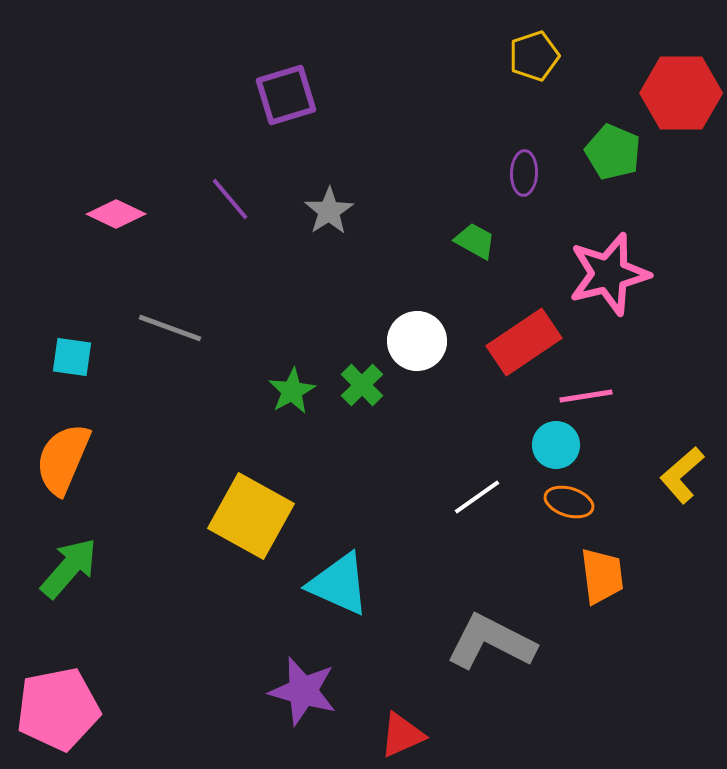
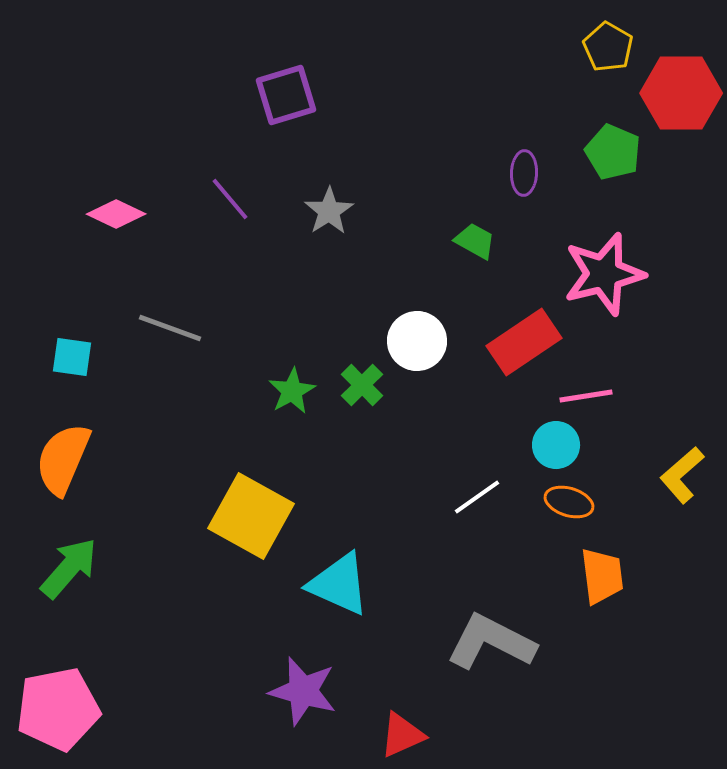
yellow pentagon: moved 74 px right, 9 px up; rotated 24 degrees counterclockwise
pink star: moved 5 px left
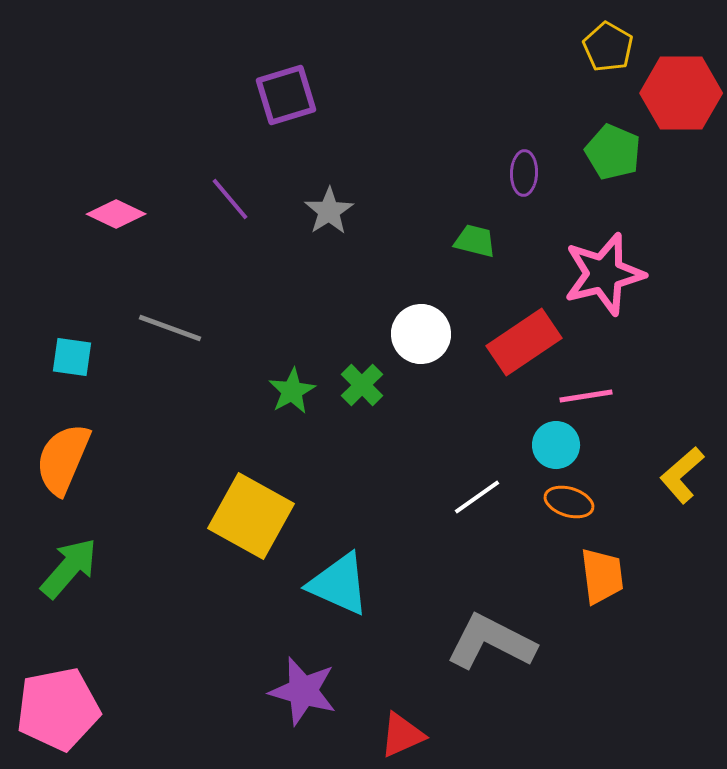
green trapezoid: rotated 15 degrees counterclockwise
white circle: moved 4 px right, 7 px up
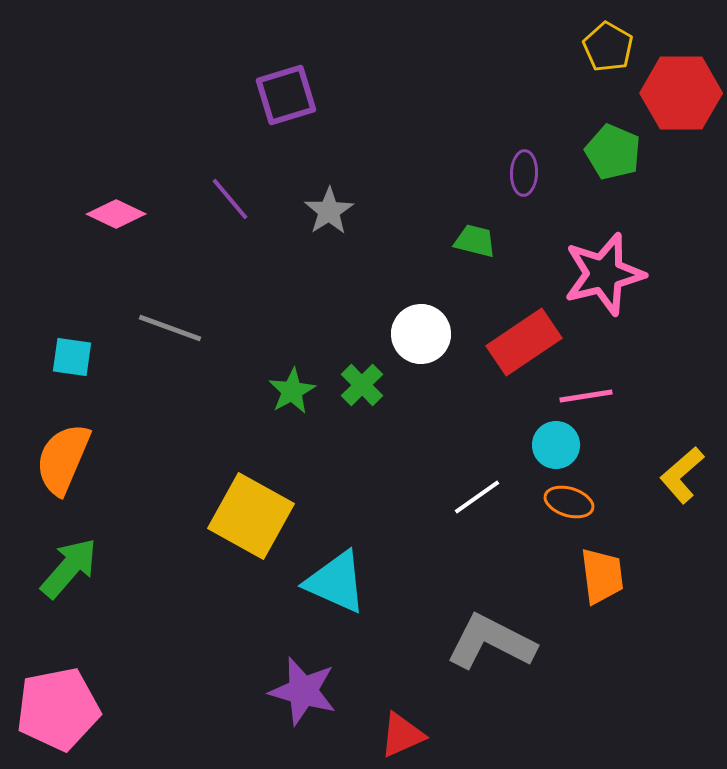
cyan triangle: moved 3 px left, 2 px up
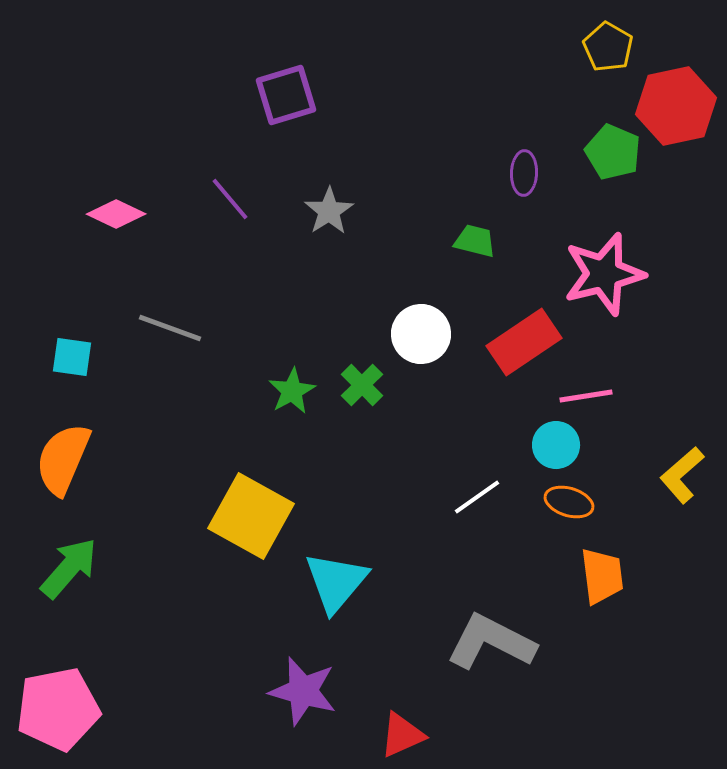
red hexagon: moved 5 px left, 13 px down; rotated 12 degrees counterclockwise
cyan triangle: rotated 46 degrees clockwise
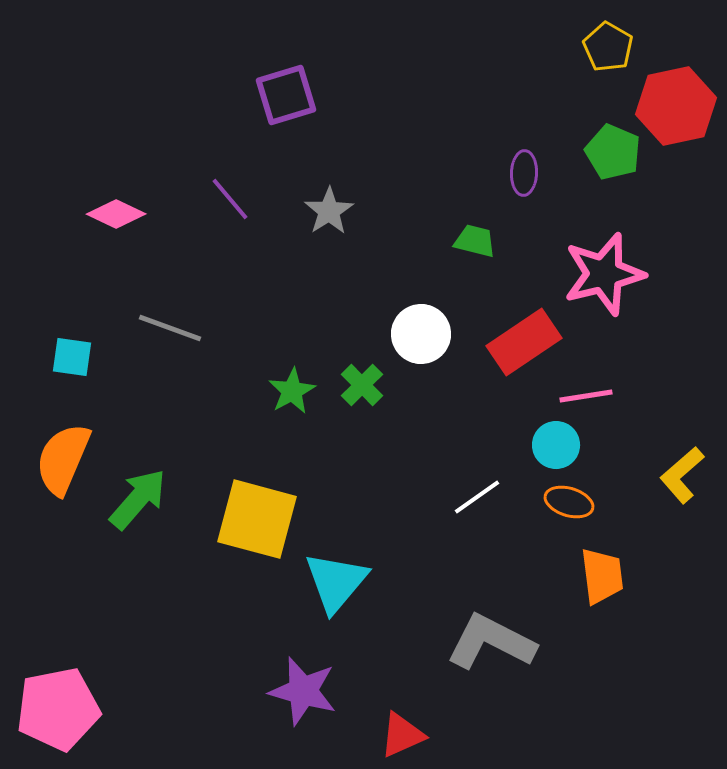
yellow square: moved 6 px right, 3 px down; rotated 14 degrees counterclockwise
green arrow: moved 69 px right, 69 px up
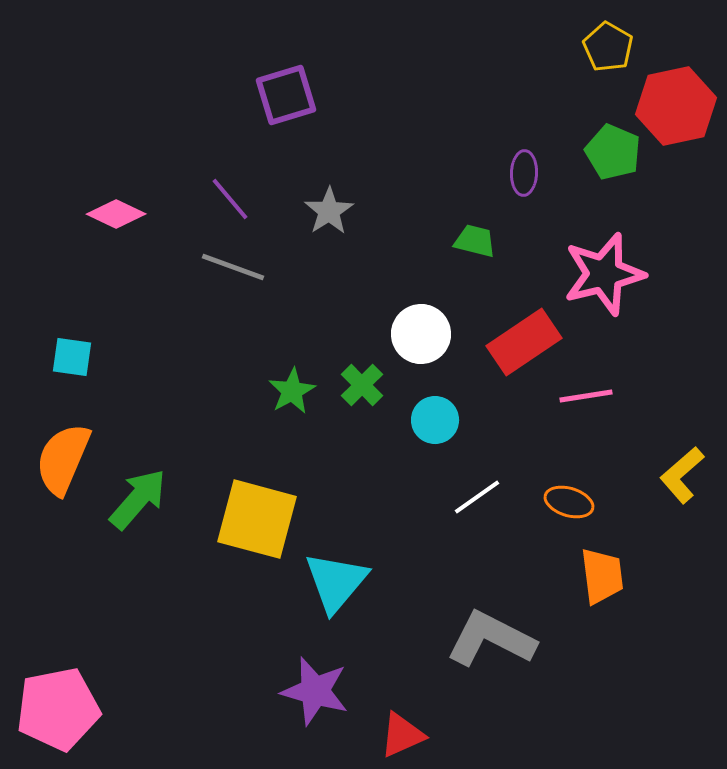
gray line: moved 63 px right, 61 px up
cyan circle: moved 121 px left, 25 px up
gray L-shape: moved 3 px up
purple star: moved 12 px right
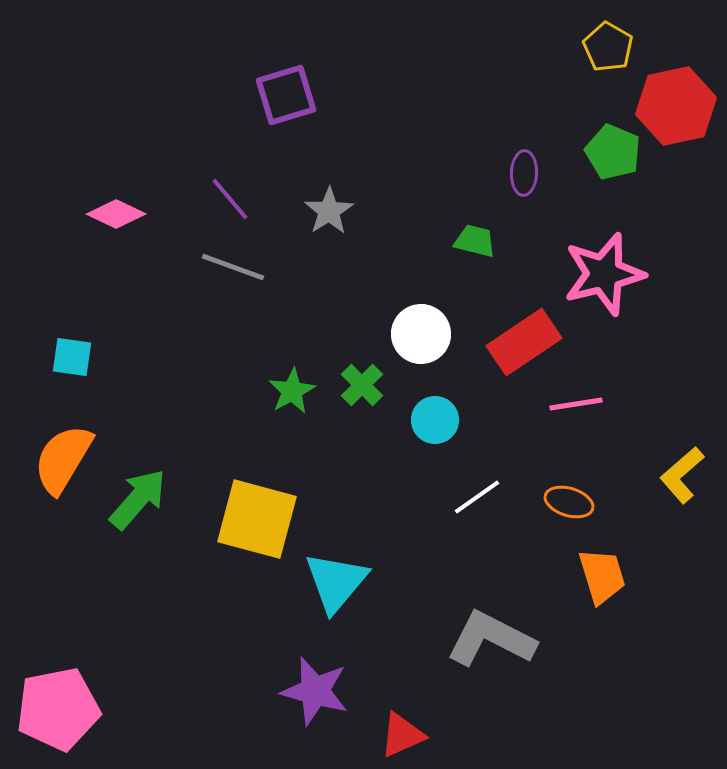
pink line: moved 10 px left, 8 px down
orange semicircle: rotated 8 degrees clockwise
orange trapezoid: rotated 10 degrees counterclockwise
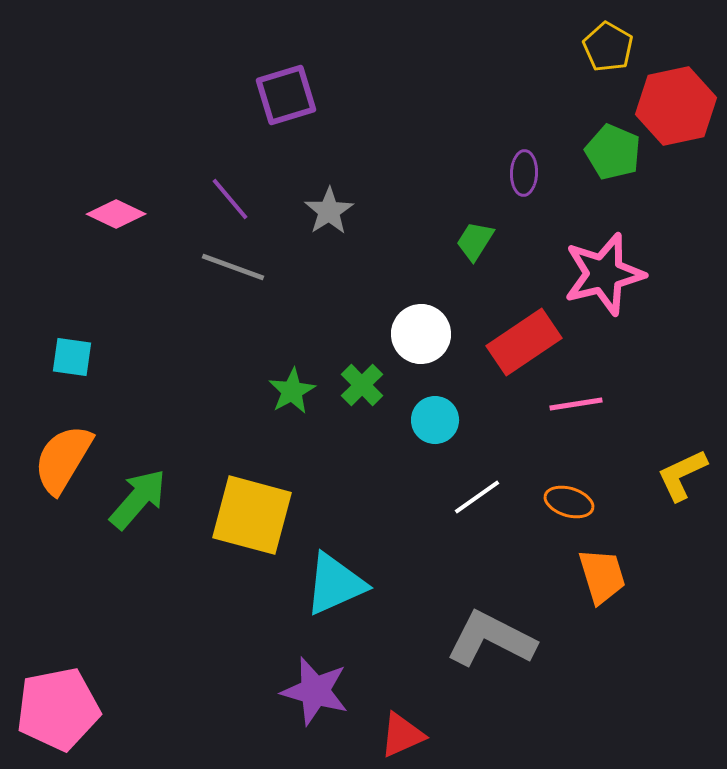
green trapezoid: rotated 72 degrees counterclockwise
yellow L-shape: rotated 16 degrees clockwise
yellow square: moved 5 px left, 4 px up
cyan triangle: moved 1 px left, 2 px down; rotated 26 degrees clockwise
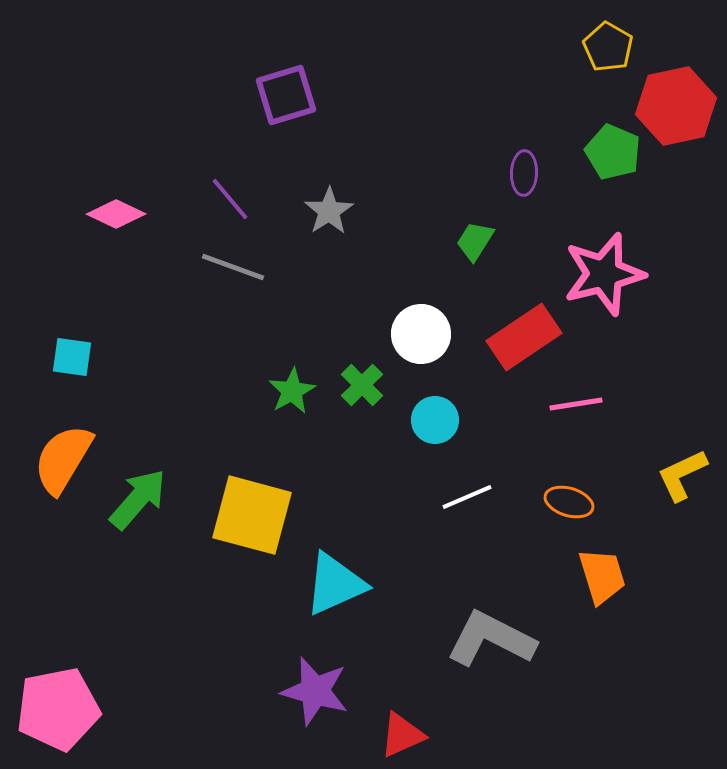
red rectangle: moved 5 px up
white line: moved 10 px left; rotated 12 degrees clockwise
